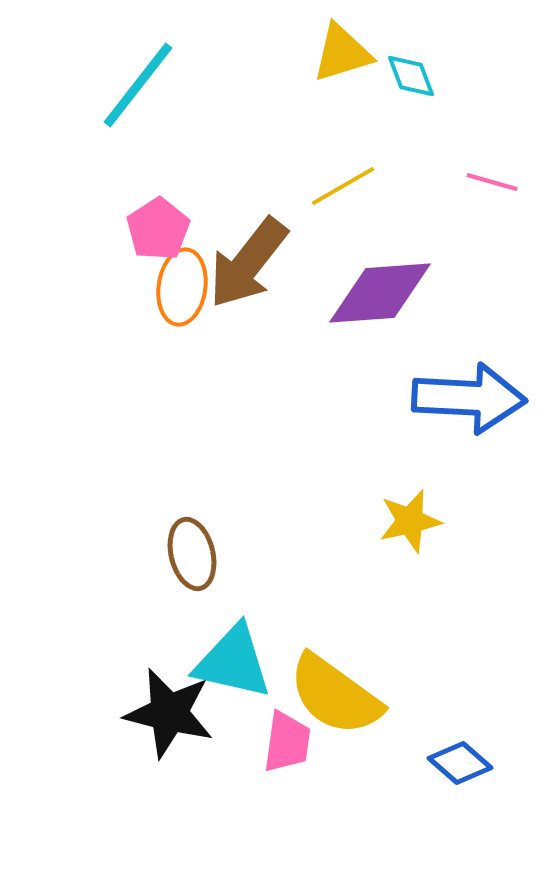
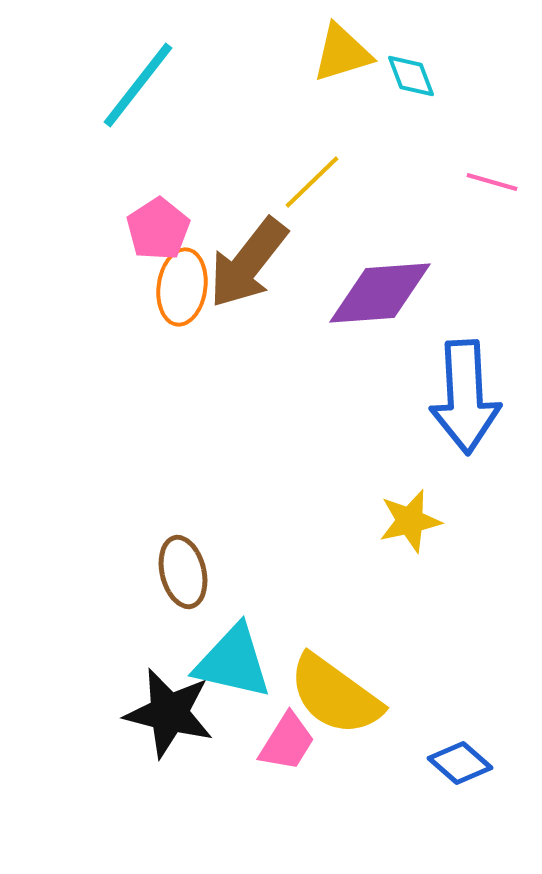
yellow line: moved 31 px left, 4 px up; rotated 14 degrees counterclockwise
blue arrow: moved 4 px left, 1 px up; rotated 84 degrees clockwise
brown ellipse: moved 9 px left, 18 px down
pink trapezoid: rotated 24 degrees clockwise
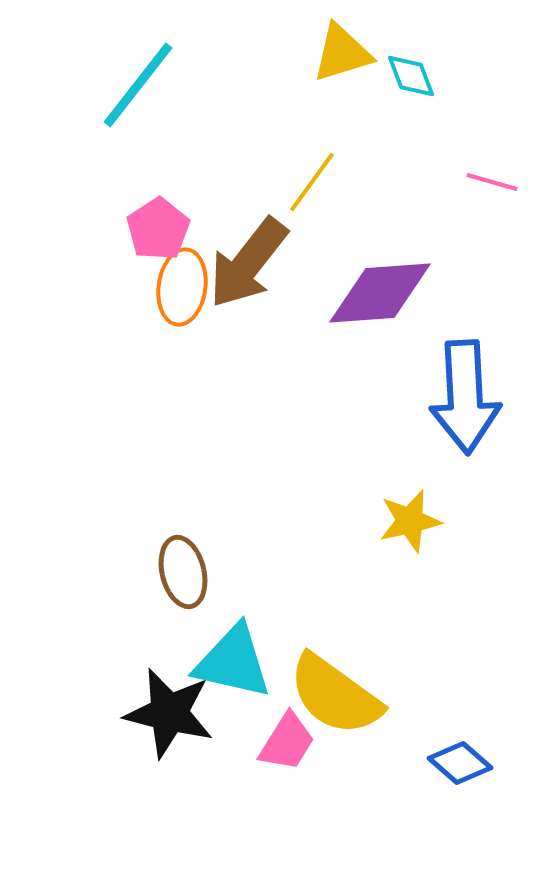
yellow line: rotated 10 degrees counterclockwise
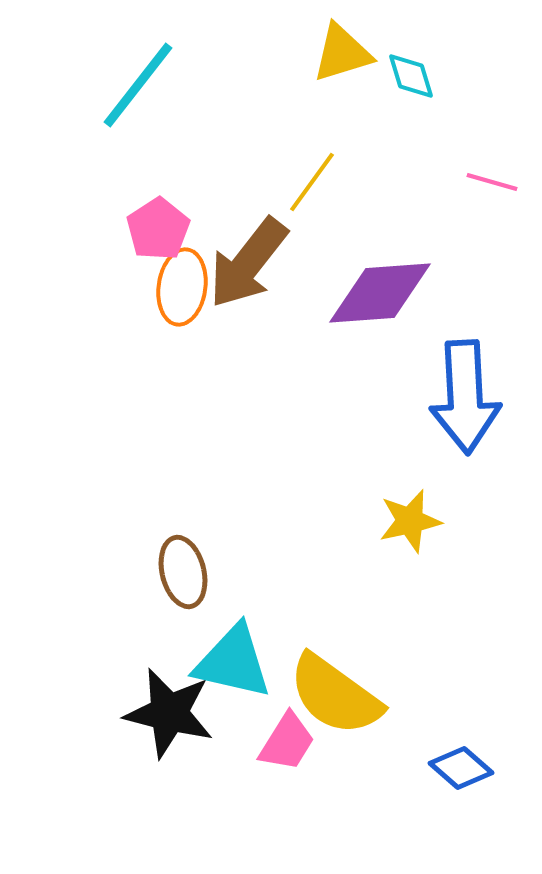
cyan diamond: rotated 4 degrees clockwise
blue diamond: moved 1 px right, 5 px down
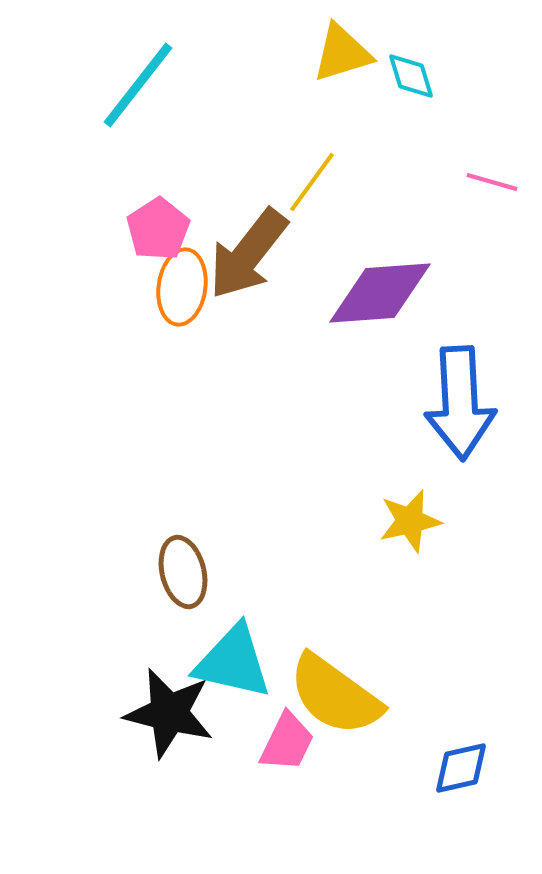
brown arrow: moved 9 px up
blue arrow: moved 5 px left, 6 px down
pink trapezoid: rotated 6 degrees counterclockwise
blue diamond: rotated 54 degrees counterclockwise
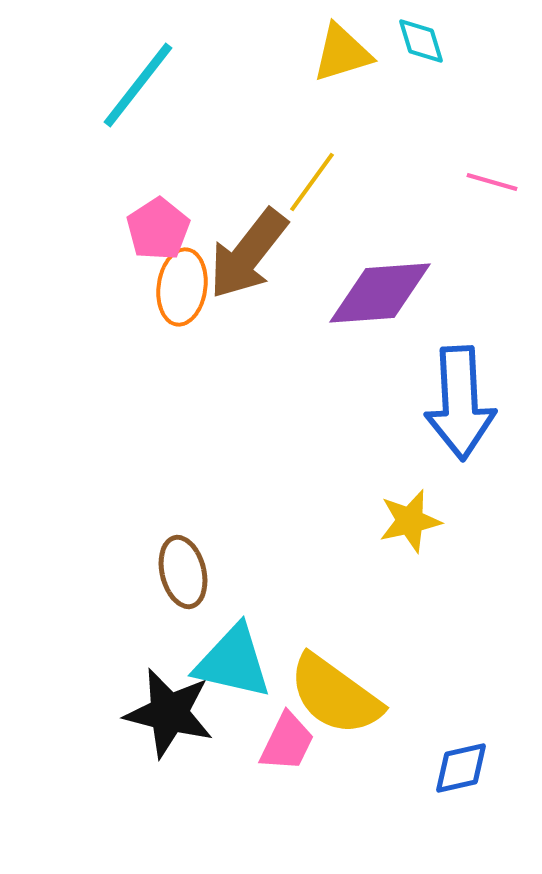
cyan diamond: moved 10 px right, 35 px up
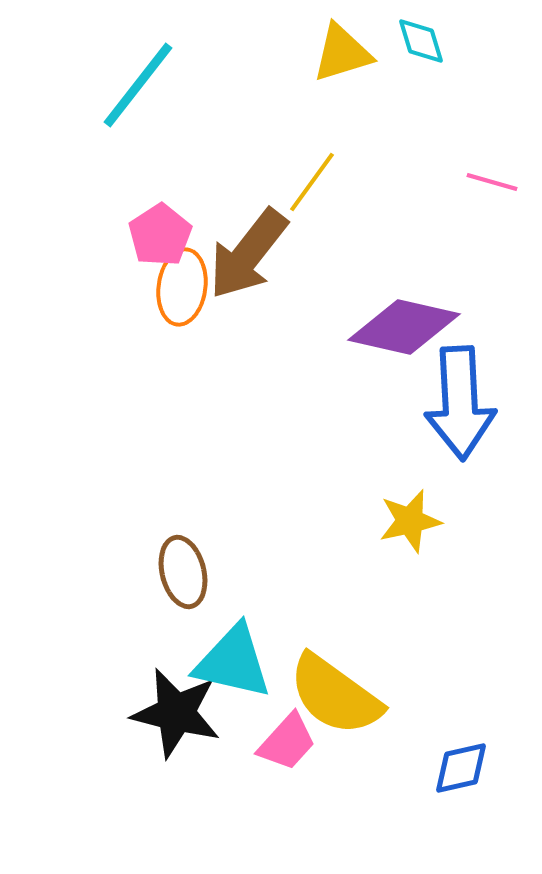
pink pentagon: moved 2 px right, 6 px down
purple diamond: moved 24 px right, 34 px down; rotated 17 degrees clockwise
black star: moved 7 px right
pink trapezoid: rotated 16 degrees clockwise
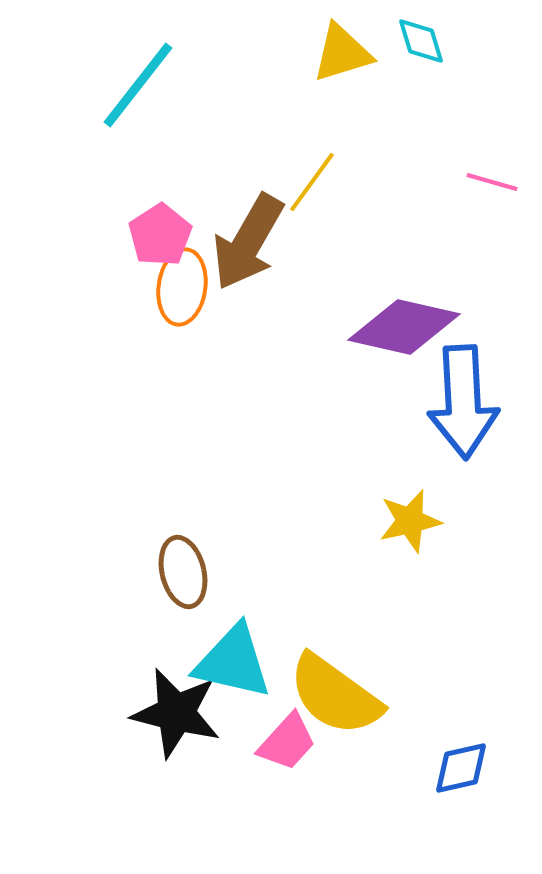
brown arrow: moved 12 px up; rotated 8 degrees counterclockwise
blue arrow: moved 3 px right, 1 px up
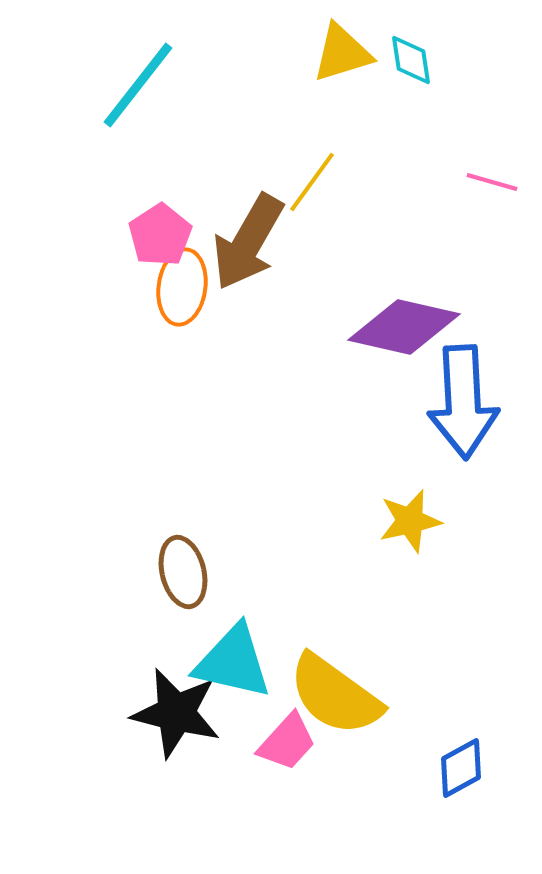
cyan diamond: moved 10 px left, 19 px down; rotated 8 degrees clockwise
blue diamond: rotated 16 degrees counterclockwise
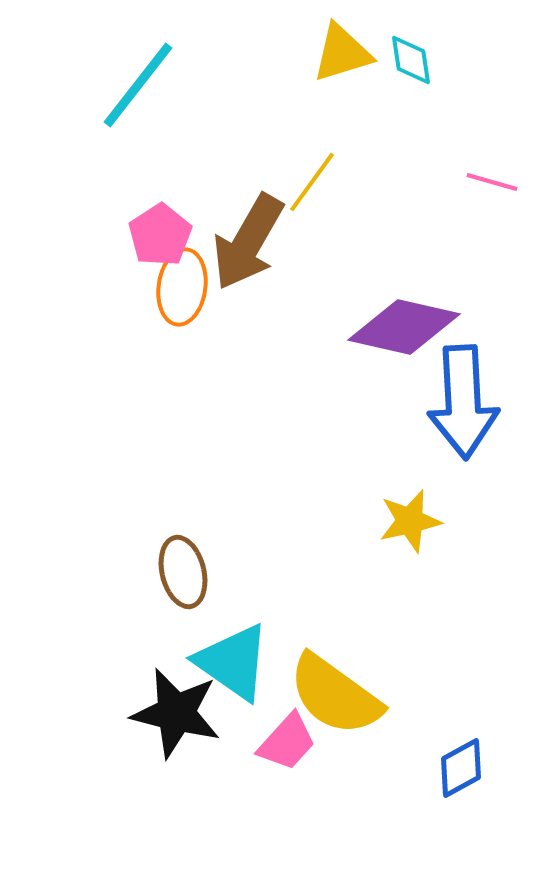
cyan triangle: rotated 22 degrees clockwise
